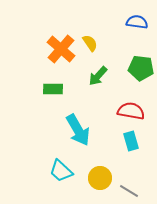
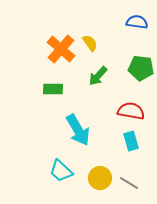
gray line: moved 8 px up
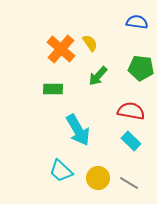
cyan rectangle: rotated 30 degrees counterclockwise
yellow circle: moved 2 px left
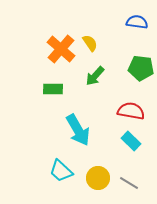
green arrow: moved 3 px left
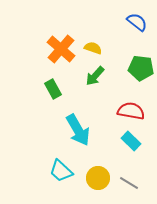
blue semicircle: rotated 30 degrees clockwise
yellow semicircle: moved 3 px right, 5 px down; rotated 36 degrees counterclockwise
green rectangle: rotated 60 degrees clockwise
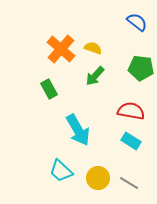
green rectangle: moved 4 px left
cyan rectangle: rotated 12 degrees counterclockwise
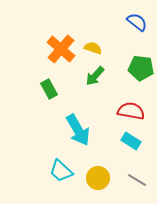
gray line: moved 8 px right, 3 px up
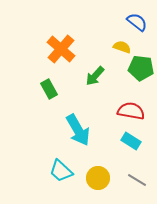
yellow semicircle: moved 29 px right, 1 px up
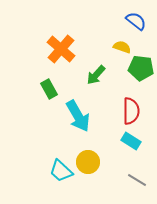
blue semicircle: moved 1 px left, 1 px up
green arrow: moved 1 px right, 1 px up
red semicircle: rotated 80 degrees clockwise
cyan arrow: moved 14 px up
yellow circle: moved 10 px left, 16 px up
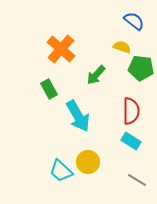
blue semicircle: moved 2 px left
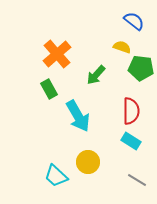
orange cross: moved 4 px left, 5 px down; rotated 8 degrees clockwise
cyan trapezoid: moved 5 px left, 5 px down
